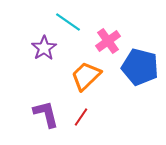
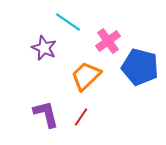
purple star: rotated 15 degrees counterclockwise
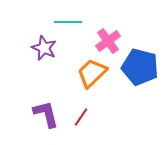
cyan line: rotated 36 degrees counterclockwise
orange trapezoid: moved 6 px right, 3 px up
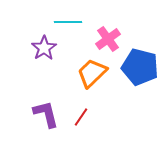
pink cross: moved 2 px up
purple star: rotated 15 degrees clockwise
